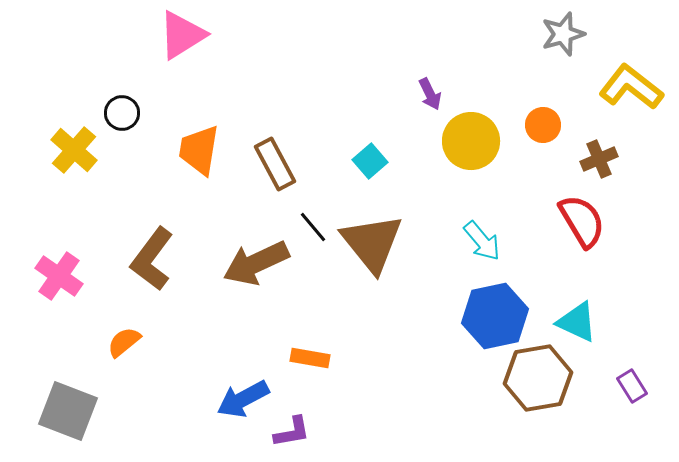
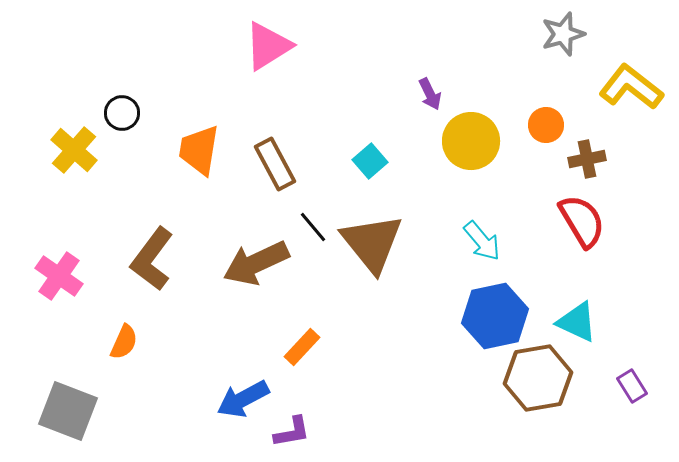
pink triangle: moved 86 px right, 11 px down
orange circle: moved 3 px right
brown cross: moved 12 px left; rotated 12 degrees clockwise
orange semicircle: rotated 153 degrees clockwise
orange rectangle: moved 8 px left, 11 px up; rotated 57 degrees counterclockwise
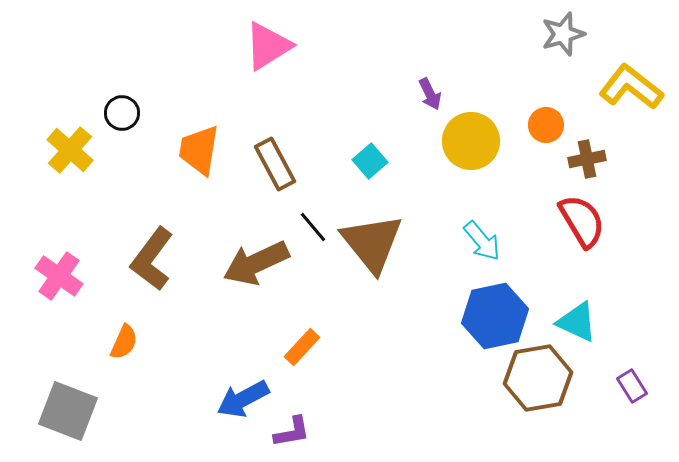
yellow cross: moved 4 px left
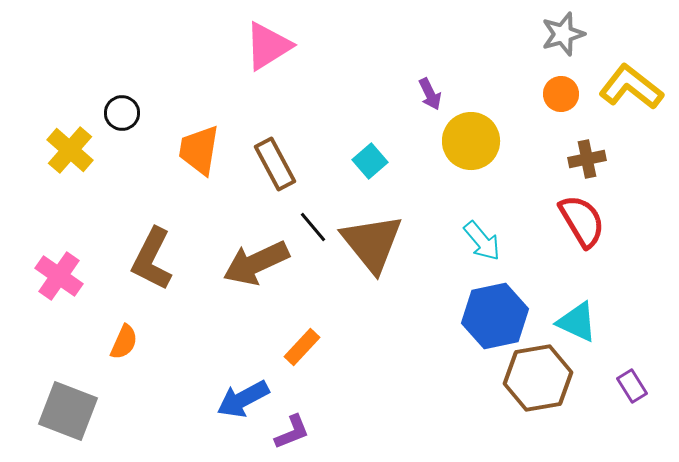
orange circle: moved 15 px right, 31 px up
brown L-shape: rotated 10 degrees counterclockwise
purple L-shape: rotated 12 degrees counterclockwise
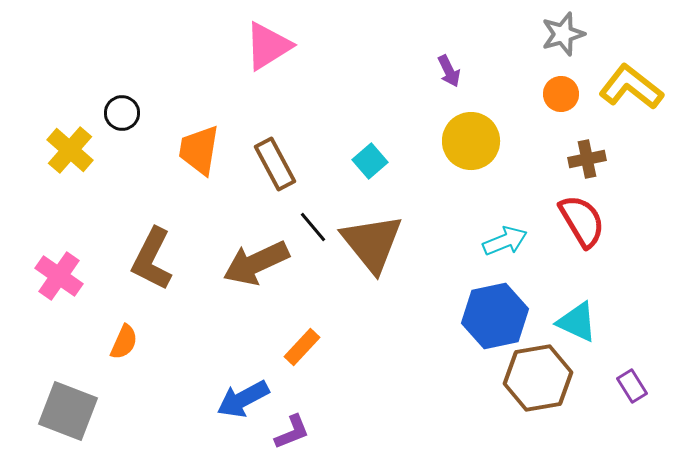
purple arrow: moved 19 px right, 23 px up
cyan arrow: moved 23 px right; rotated 72 degrees counterclockwise
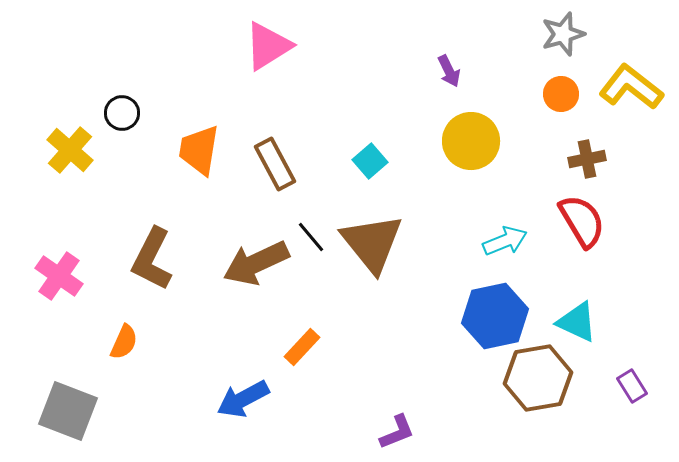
black line: moved 2 px left, 10 px down
purple L-shape: moved 105 px right
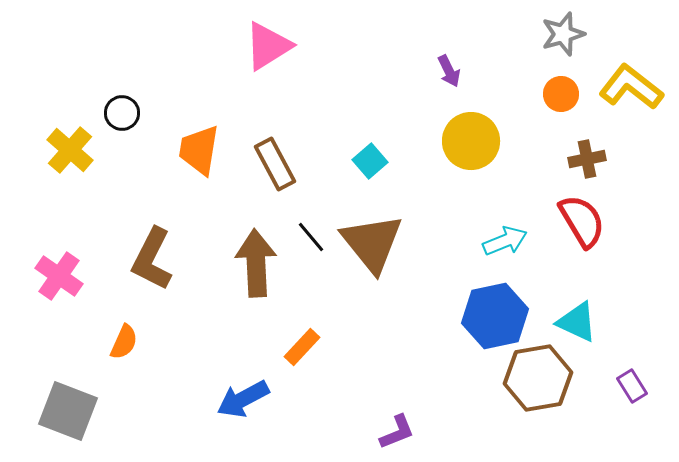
brown arrow: rotated 112 degrees clockwise
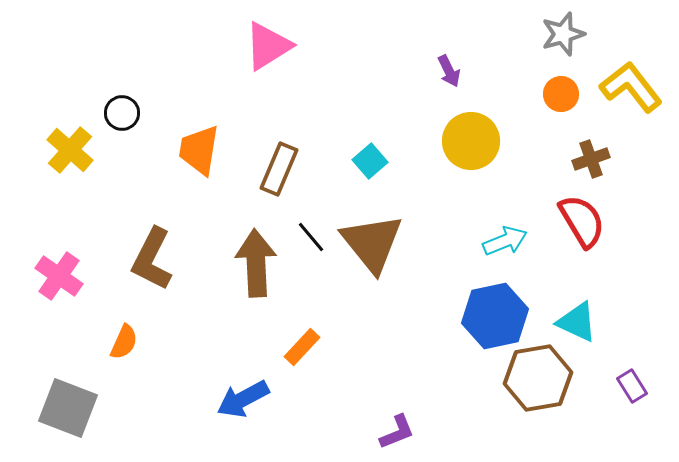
yellow L-shape: rotated 14 degrees clockwise
brown cross: moved 4 px right; rotated 9 degrees counterclockwise
brown rectangle: moved 4 px right, 5 px down; rotated 51 degrees clockwise
gray square: moved 3 px up
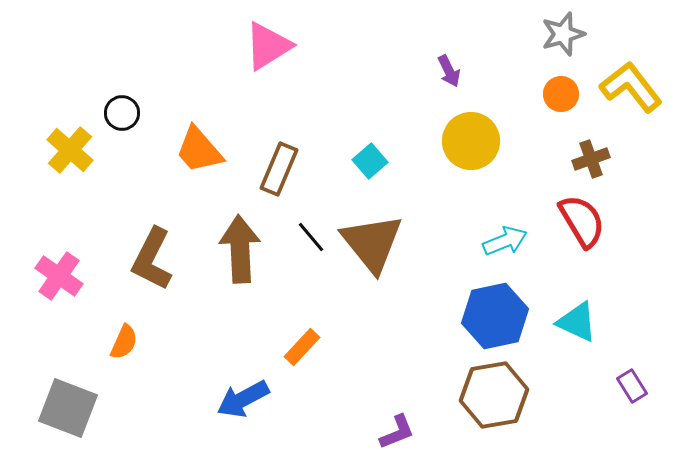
orange trapezoid: rotated 50 degrees counterclockwise
brown arrow: moved 16 px left, 14 px up
brown hexagon: moved 44 px left, 17 px down
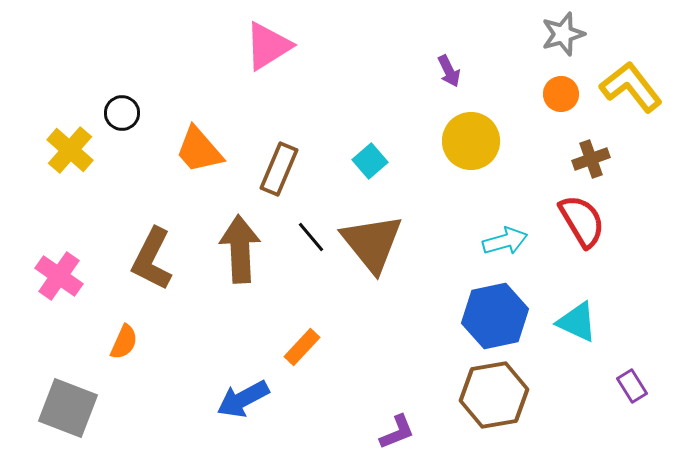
cyan arrow: rotated 6 degrees clockwise
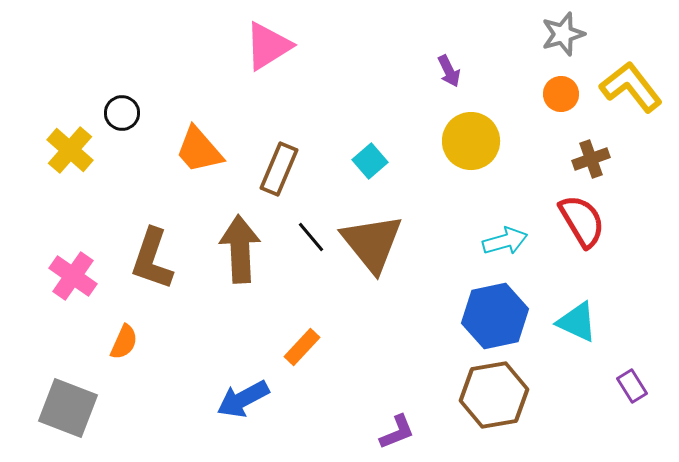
brown L-shape: rotated 8 degrees counterclockwise
pink cross: moved 14 px right
